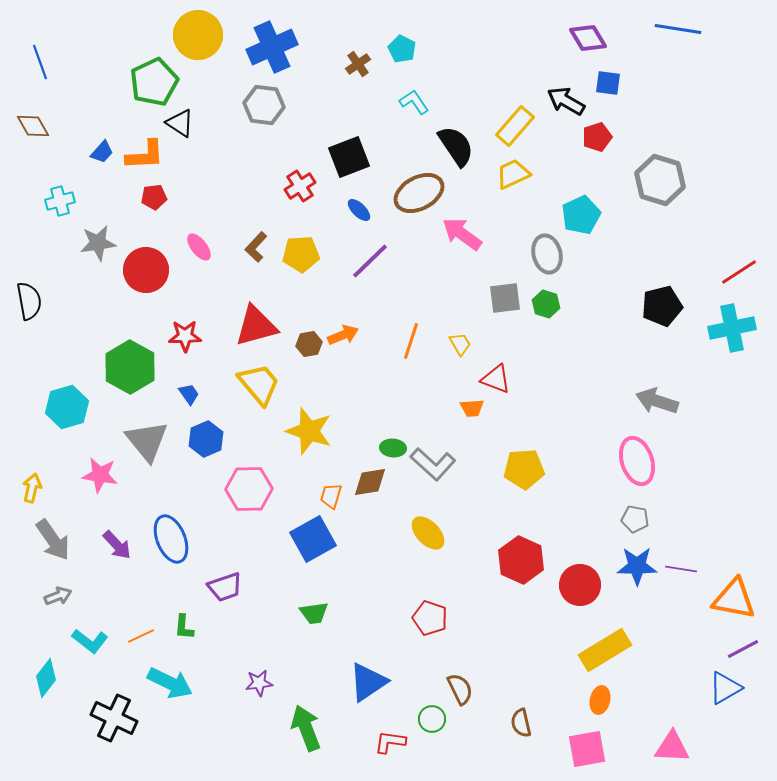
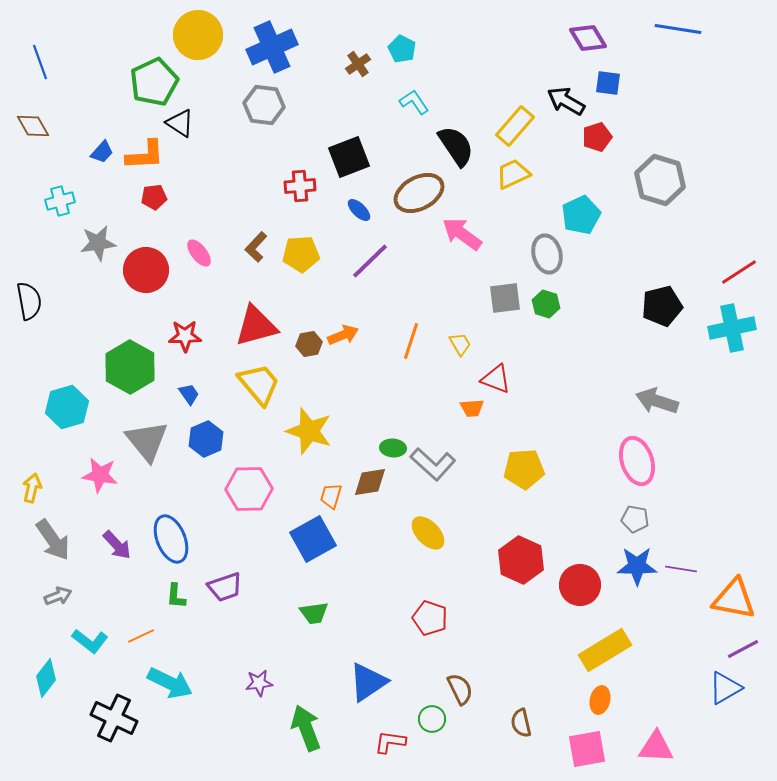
red cross at (300, 186): rotated 28 degrees clockwise
pink ellipse at (199, 247): moved 6 px down
green L-shape at (184, 627): moved 8 px left, 31 px up
pink triangle at (672, 747): moved 16 px left
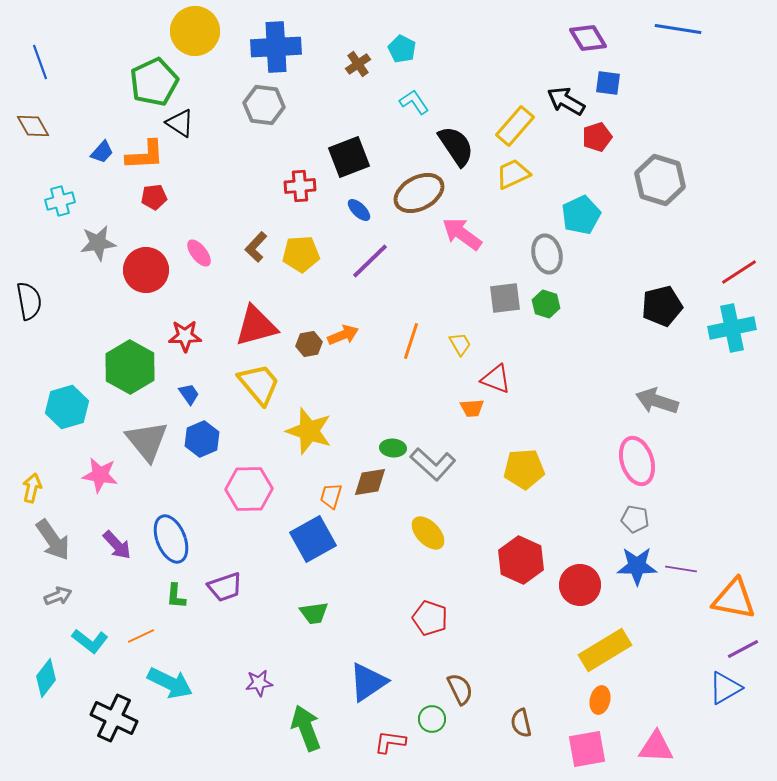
yellow circle at (198, 35): moved 3 px left, 4 px up
blue cross at (272, 47): moved 4 px right; rotated 21 degrees clockwise
blue hexagon at (206, 439): moved 4 px left
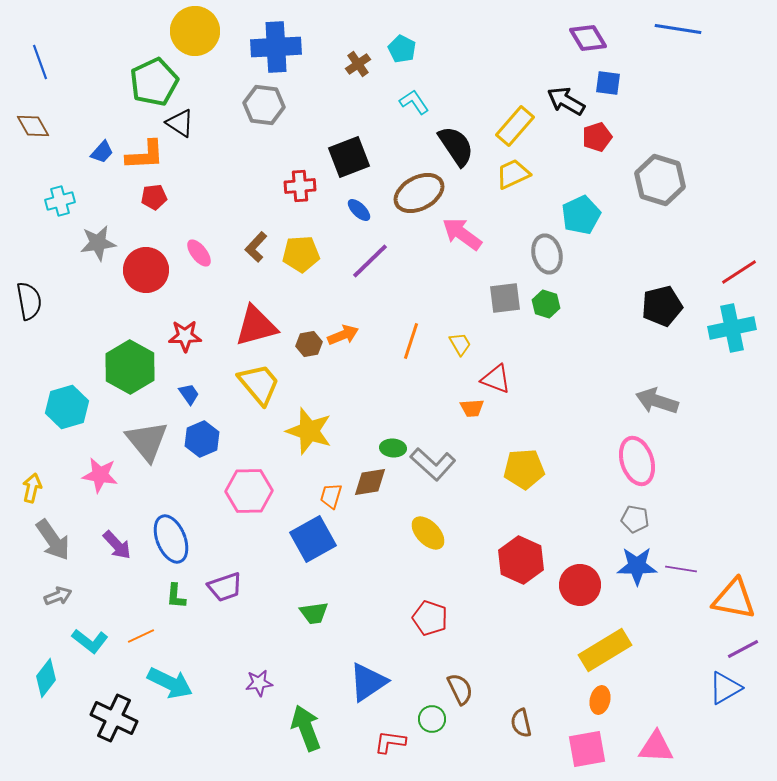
pink hexagon at (249, 489): moved 2 px down
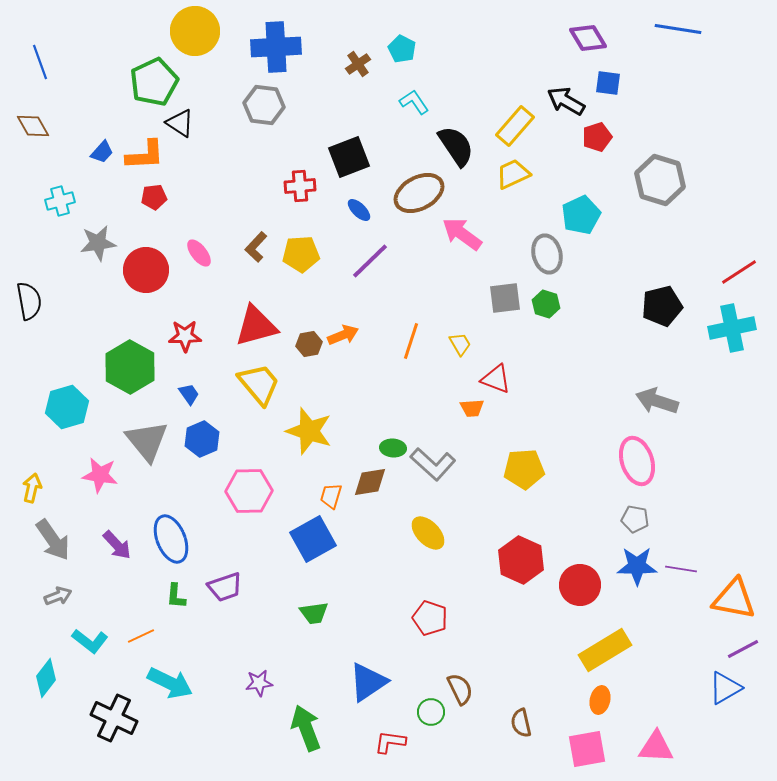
green circle at (432, 719): moved 1 px left, 7 px up
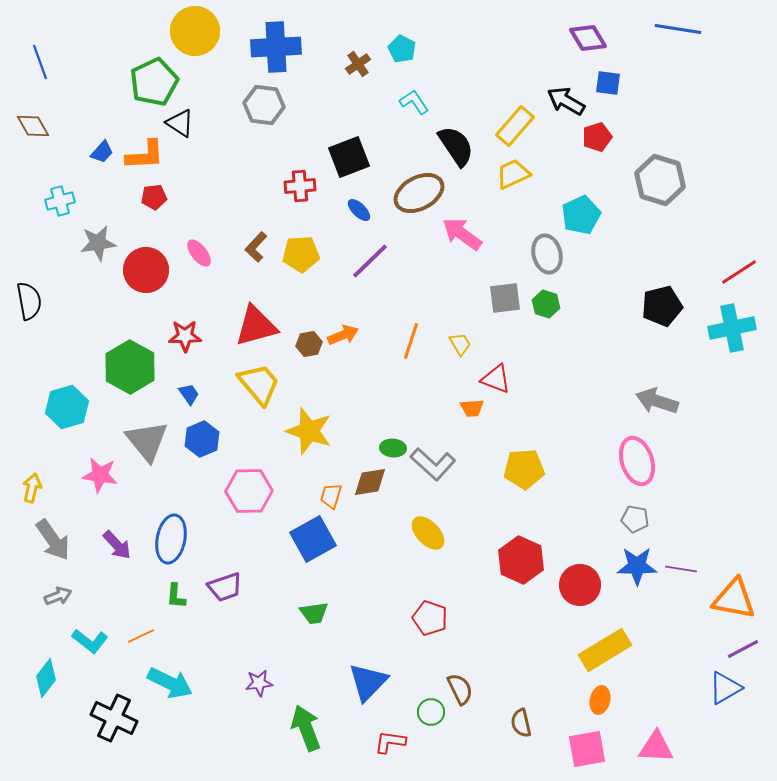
blue ellipse at (171, 539): rotated 33 degrees clockwise
blue triangle at (368, 682): rotated 12 degrees counterclockwise
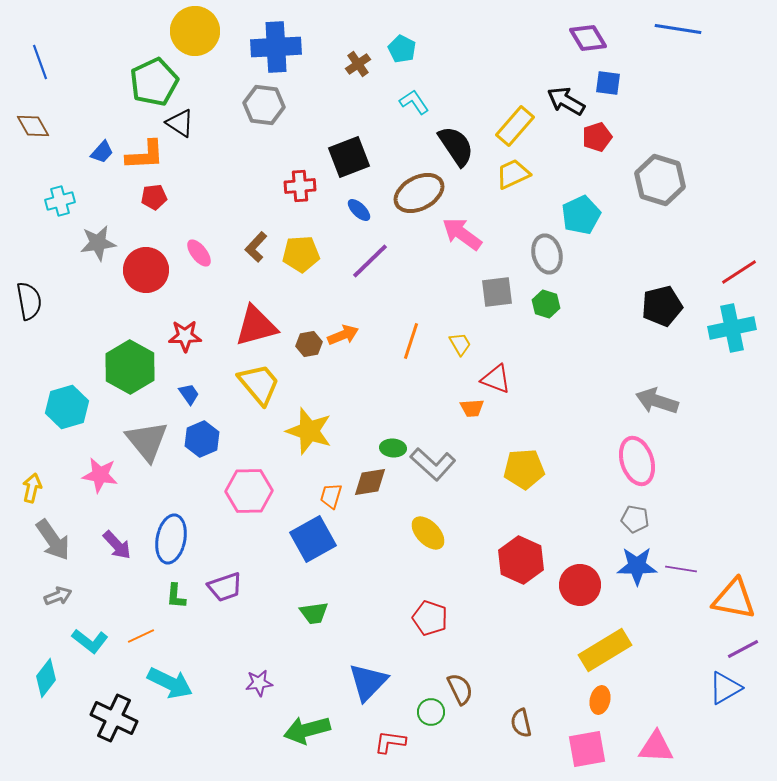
gray square at (505, 298): moved 8 px left, 6 px up
green arrow at (306, 728): moved 1 px right, 2 px down; rotated 84 degrees counterclockwise
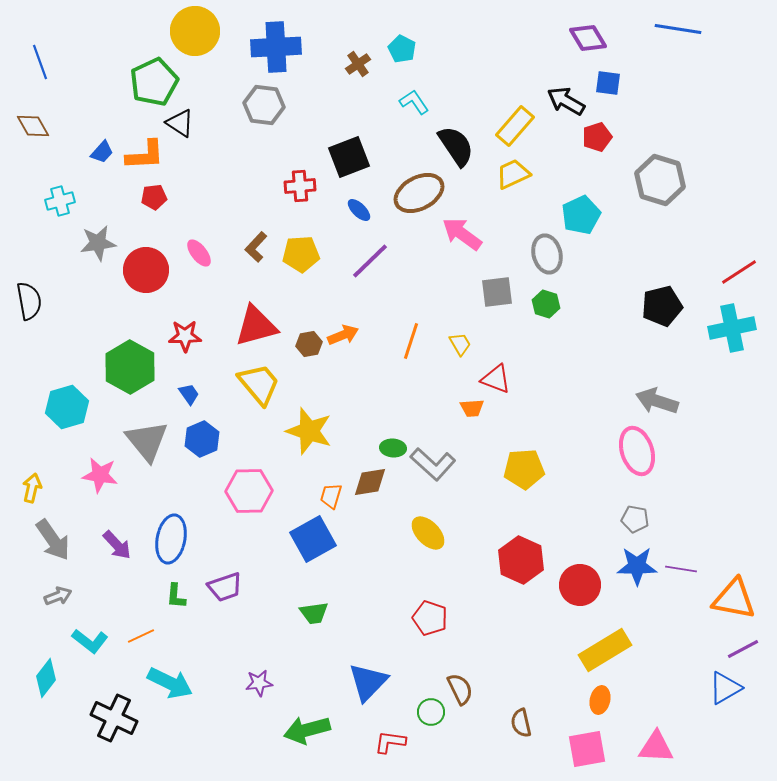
pink ellipse at (637, 461): moved 10 px up
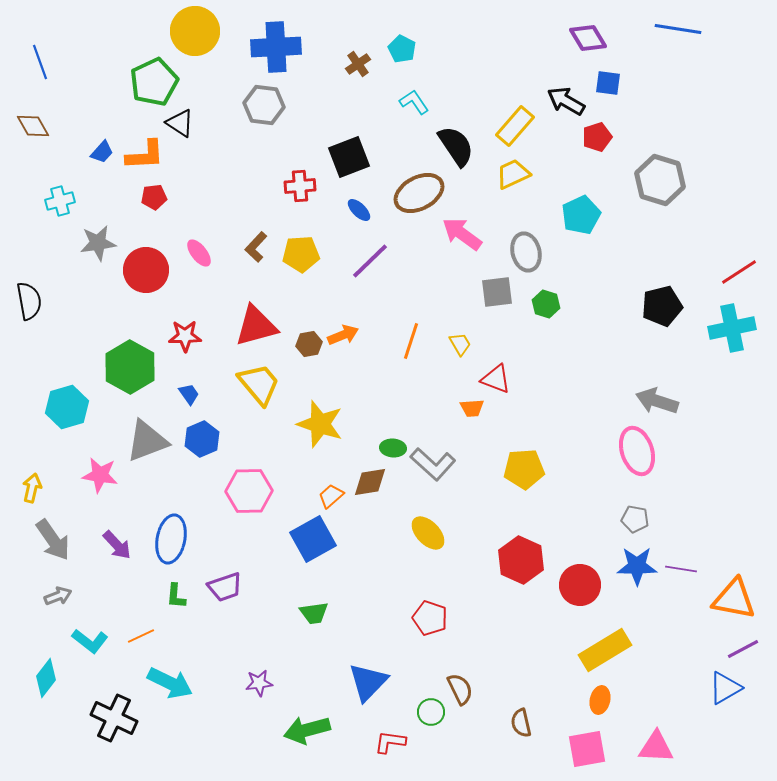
gray ellipse at (547, 254): moved 21 px left, 2 px up
yellow star at (309, 431): moved 11 px right, 7 px up
gray triangle at (147, 441): rotated 48 degrees clockwise
orange trapezoid at (331, 496): rotated 32 degrees clockwise
